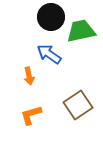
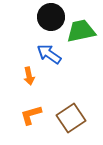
brown square: moved 7 px left, 13 px down
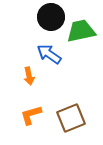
brown square: rotated 12 degrees clockwise
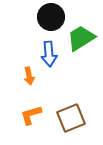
green trapezoid: moved 7 px down; rotated 20 degrees counterclockwise
blue arrow: rotated 130 degrees counterclockwise
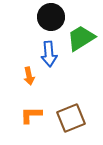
orange L-shape: rotated 15 degrees clockwise
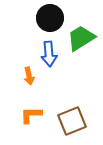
black circle: moved 1 px left, 1 px down
brown square: moved 1 px right, 3 px down
